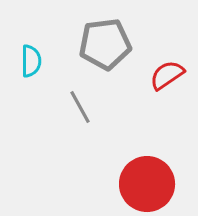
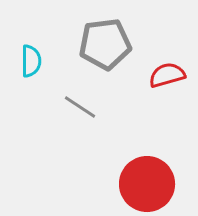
red semicircle: rotated 18 degrees clockwise
gray line: rotated 28 degrees counterclockwise
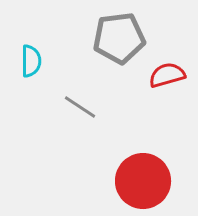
gray pentagon: moved 14 px right, 6 px up
red circle: moved 4 px left, 3 px up
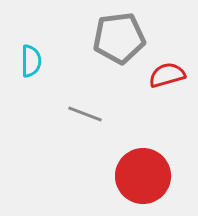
gray line: moved 5 px right, 7 px down; rotated 12 degrees counterclockwise
red circle: moved 5 px up
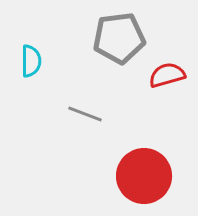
red circle: moved 1 px right
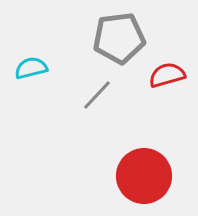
cyan semicircle: moved 7 px down; rotated 104 degrees counterclockwise
gray line: moved 12 px right, 19 px up; rotated 68 degrees counterclockwise
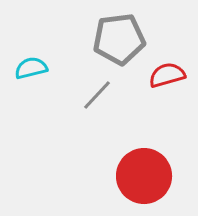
gray pentagon: moved 1 px down
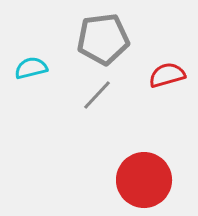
gray pentagon: moved 16 px left
red circle: moved 4 px down
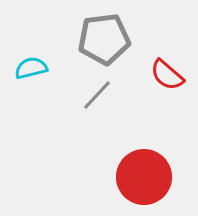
gray pentagon: moved 1 px right
red semicircle: rotated 123 degrees counterclockwise
red circle: moved 3 px up
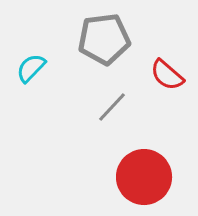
cyan semicircle: rotated 32 degrees counterclockwise
gray line: moved 15 px right, 12 px down
